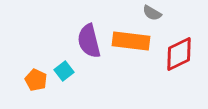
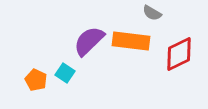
purple semicircle: rotated 60 degrees clockwise
cyan square: moved 1 px right, 2 px down; rotated 18 degrees counterclockwise
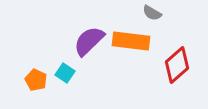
red diamond: moved 2 px left, 11 px down; rotated 15 degrees counterclockwise
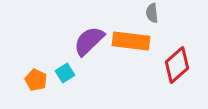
gray semicircle: rotated 54 degrees clockwise
cyan square: rotated 24 degrees clockwise
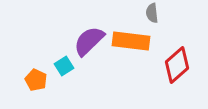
cyan square: moved 1 px left, 7 px up
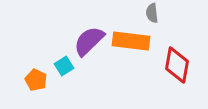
red diamond: rotated 39 degrees counterclockwise
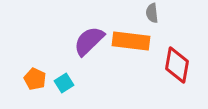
cyan square: moved 17 px down
orange pentagon: moved 1 px left, 1 px up
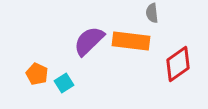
red diamond: moved 1 px right, 1 px up; rotated 45 degrees clockwise
orange pentagon: moved 2 px right, 5 px up
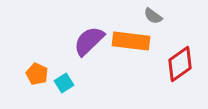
gray semicircle: moved 1 px right, 3 px down; rotated 48 degrees counterclockwise
red diamond: moved 2 px right
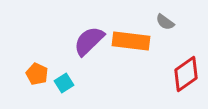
gray semicircle: moved 12 px right, 6 px down
red diamond: moved 6 px right, 10 px down
